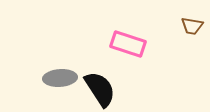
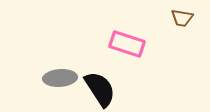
brown trapezoid: moved 10 px left, 8 px up
pink rectangle: moved 1 px left
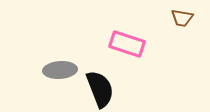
gray ellipse: moved 8 px up
black semicircle: rotated 12 degrees clockwise
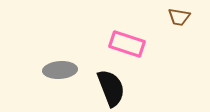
brown trapezoid: moved 3 px left, 1 px up
black semicircle: moved 11 px right, 1 px up
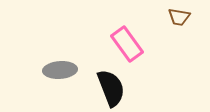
pink rectangle: rotated 36 degrees clockwise
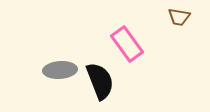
black semicircle: moved 11 px left, 7 px up
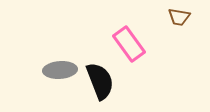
pink rectangle: moved 2 px right
